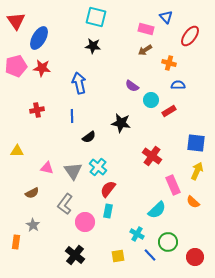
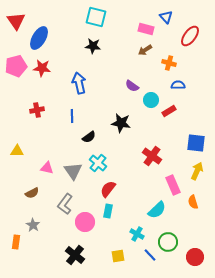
cyan cross at (98, 167): moved 4 px up
orange semicircle at (193, 202): rotated 32 degrees clockwise
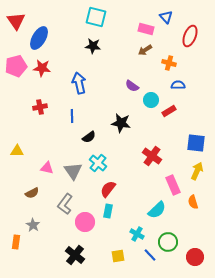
red ellipse at (190, 36): rotated 15 degrees counterclockwise
red cross at (37, 110): moved 3 px right, 3 px up
